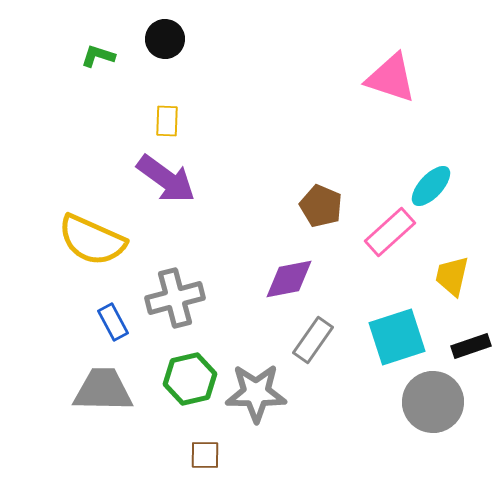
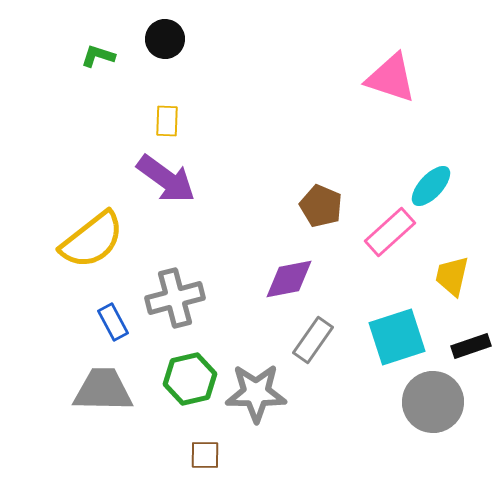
yellow semicircle: rotated 62 degrees counterclockwise
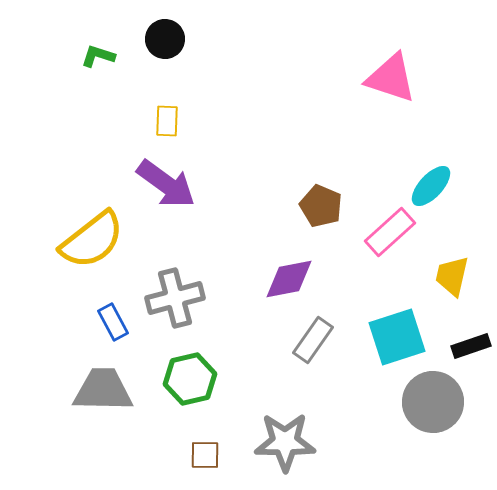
purple arrow: moved 5 px down
gray star: moved 29 px right, 49 px down
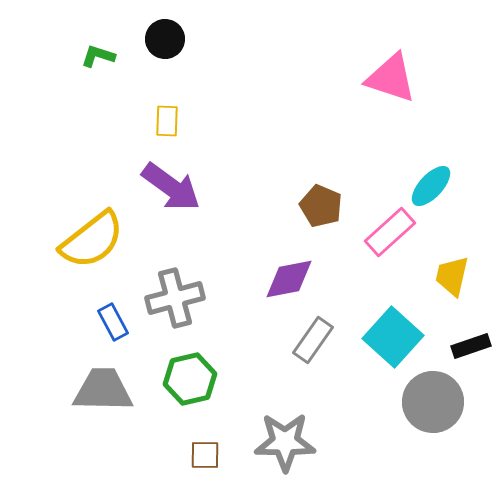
purple arrow: moved 5 px right, 3 px down
cyan square: moved 4 px left; rotated 30 degrees counterclockwise
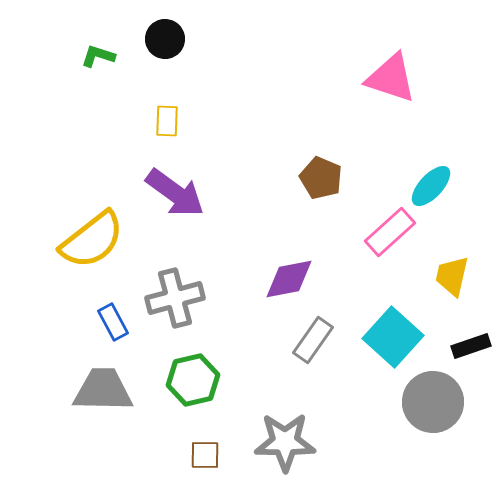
purple arrow: moved 4 px right, 6 px down
brown pentagon: moved 28 px up
green hexagon: moved 3 px right, 1 px down
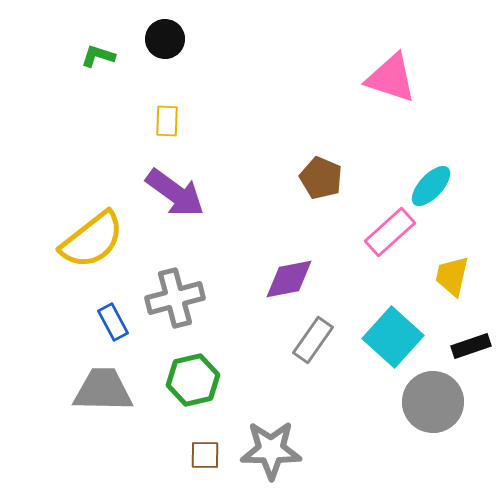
gray star: moved 14 px left, 8 px down
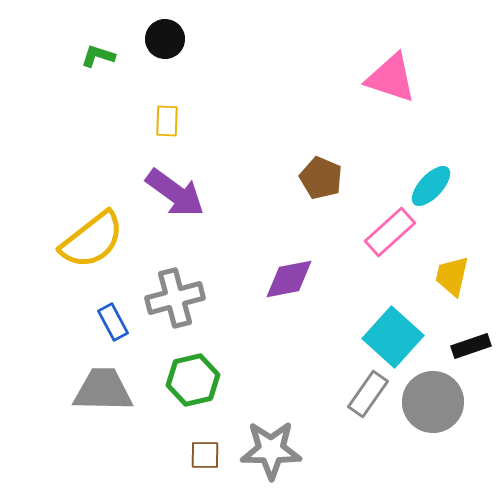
gray rectangle: moved 55 px right, 54 px down
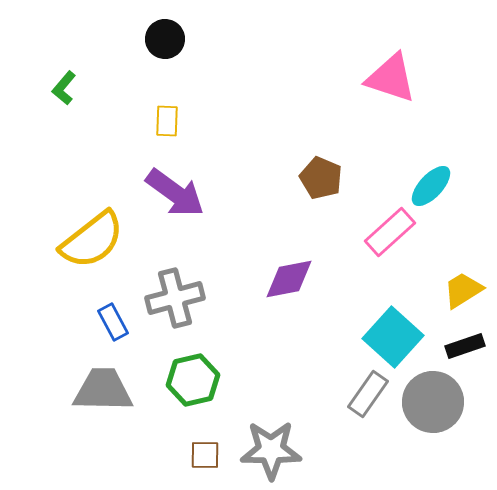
green L-shape: moved 34 px left, 32 px down; rotated 68 degrees counterclockwise
yellow trapezoid: moved 11 px right, 14 px down; rotated 45 degrees clockwise
black rectangle: moved 6 px left
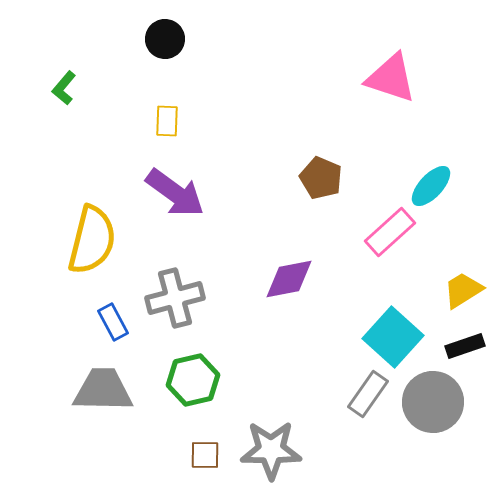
yellow semicircle: rotated 38 degrees counterclockwise
